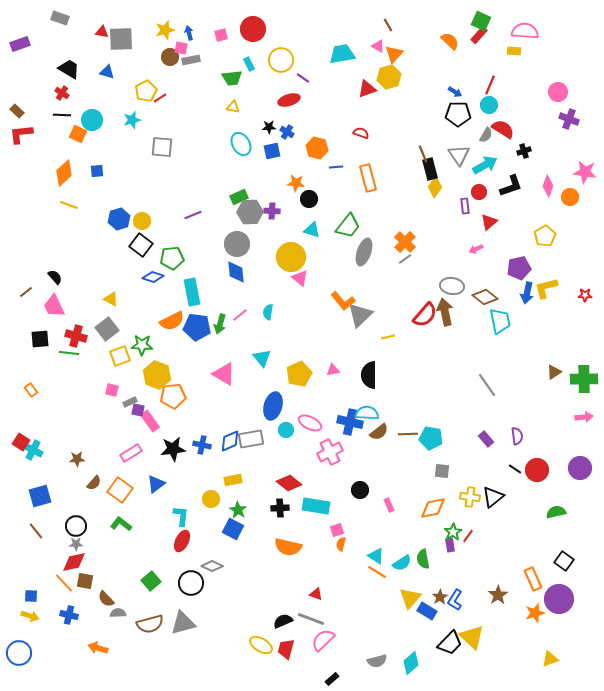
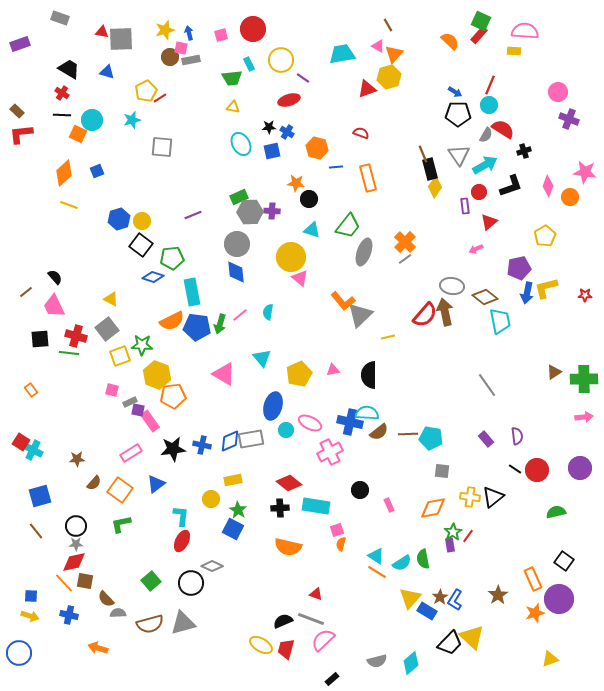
blue square at (97, 171): rotated 16 degrees counterclockwise
green L-shape at (121, 524): rotated 50 degrees counterclockwise
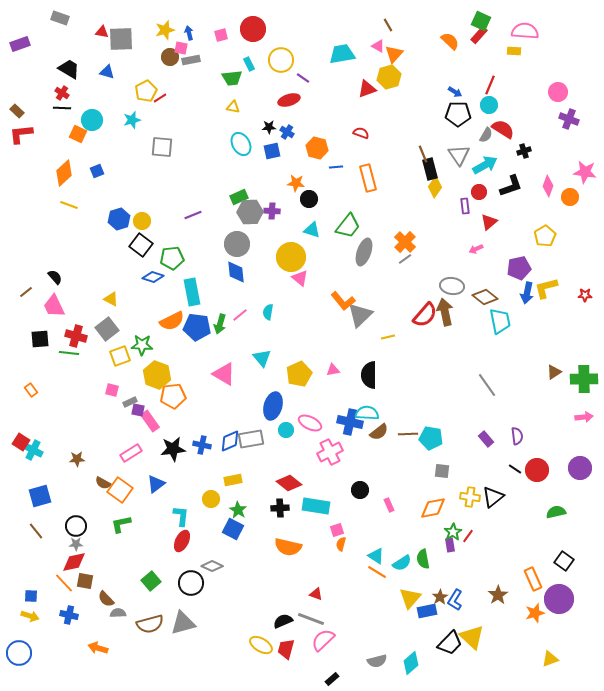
black line at (62, 115): moved 7 px up
brown semicircle at (94, 483): moved 9 px right; rotated 77 degrees clockwise
blue rectangle at (427, 611): rotated 42 degrees counterclockwise
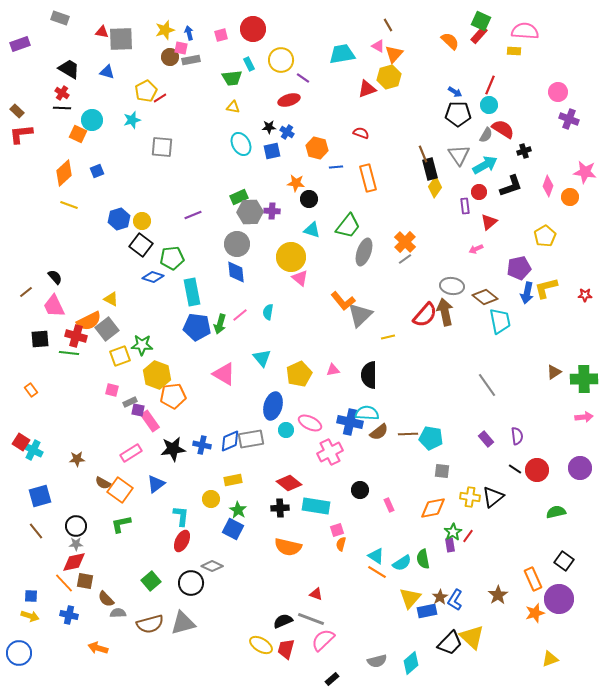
orange semicircle at (172, 321): moved 83 px left
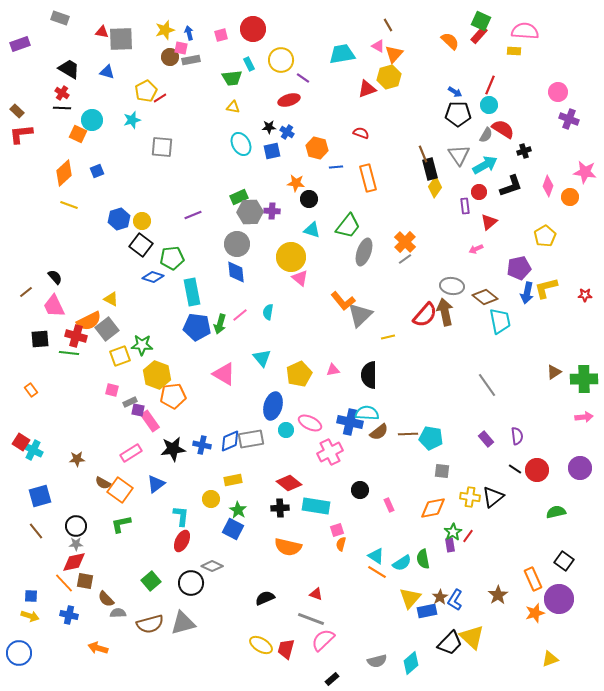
black semicircle at (283, 621): moved 18 px left, 23 px up
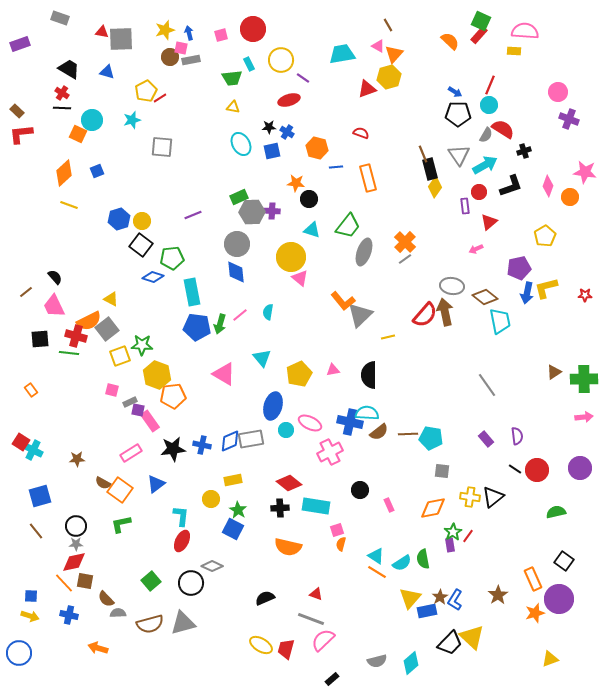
gray hexagon at (250, 212): moved 2 px right
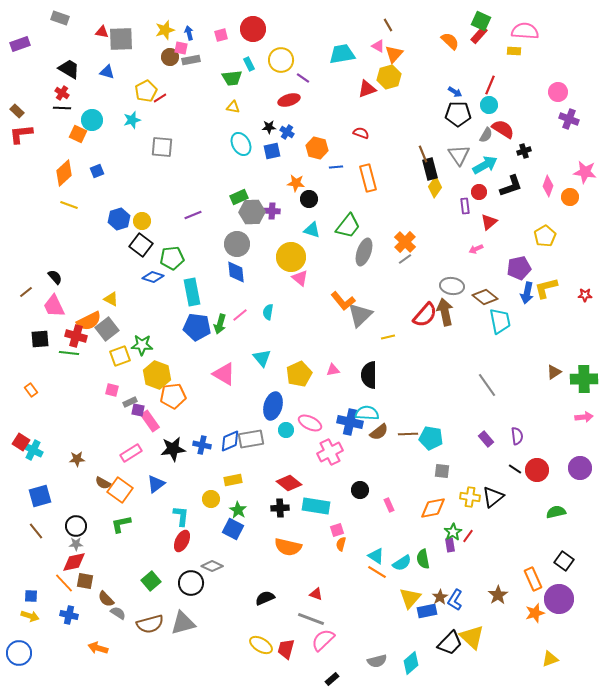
gray semicircle at (118, 613): rotated 35 degrees clockwise
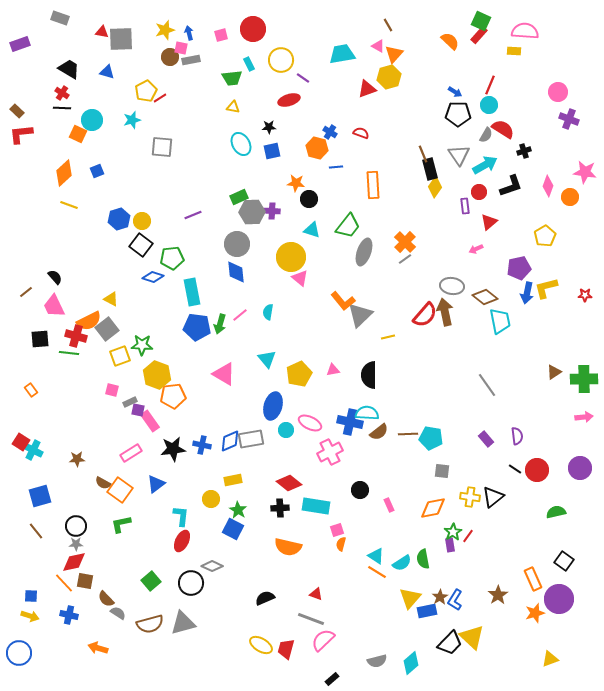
blue cross at (287, 132): moved 43 px right
orange rectangle at (368, 178): moved 5 px right, 7 px down; rotated 12 degrees clockwise
cyan triangle at (262, 358): moved 5 px right, 1 px down
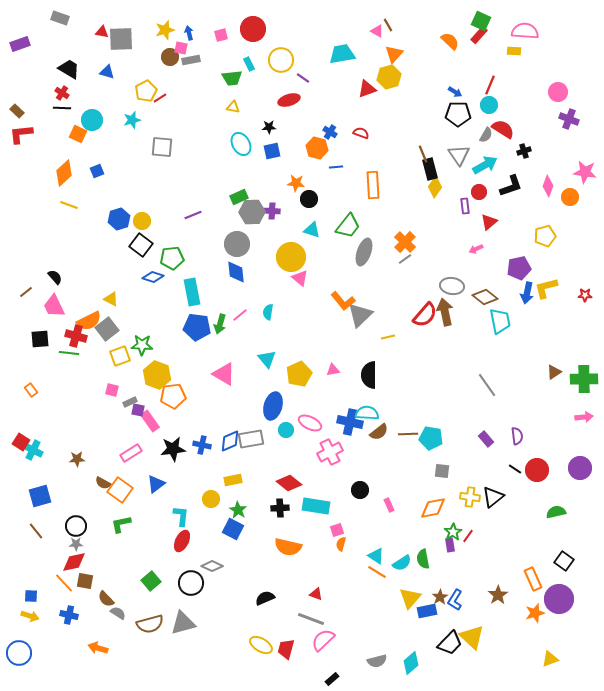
pink triangle at (378, 46): moved 1 px left, 15 px up
yellow pentagon at (545, 236): rotated 15 degrees clockwise
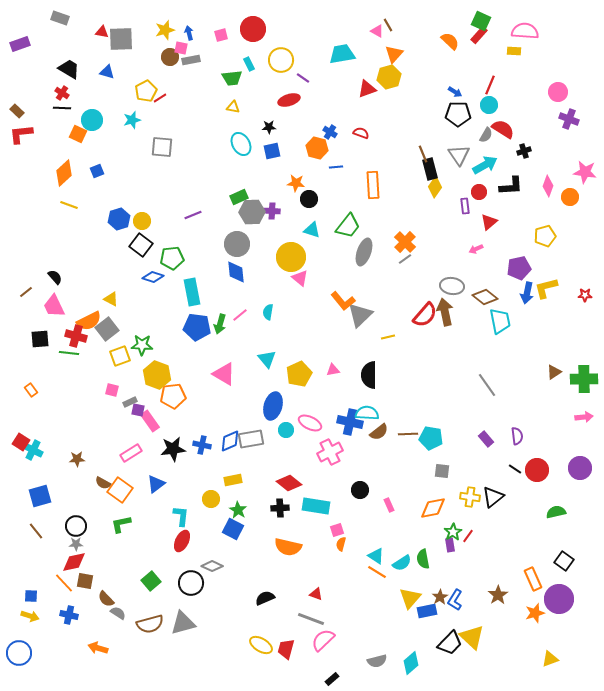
black L-shape at (511, 186): rotated 15 degrees clockwise
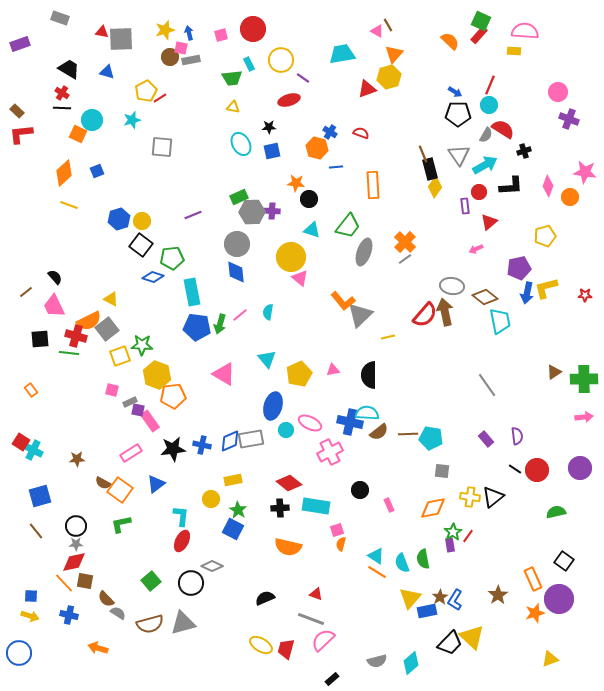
cyan semicircle at (402, 563): rotated 102 degrees clockwise
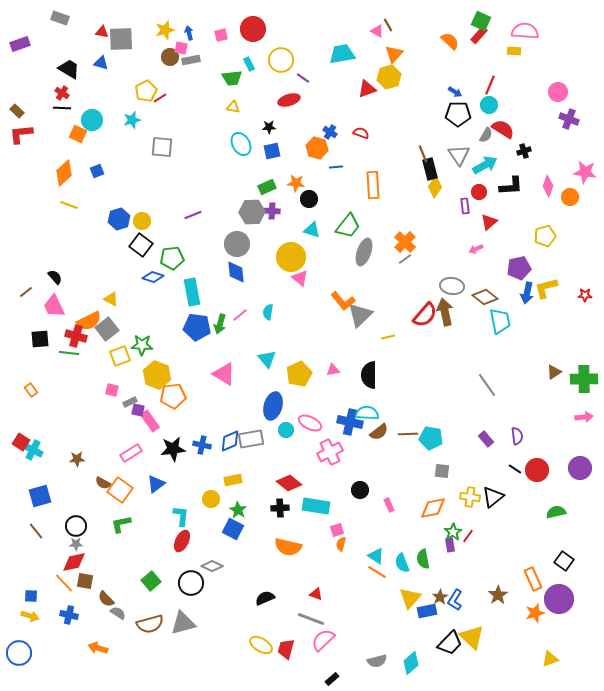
blue triangle at (107, 72): moved 6 px left, 9 px up
green rectangle at (239, 197): moved 28 px right, 10 px up
